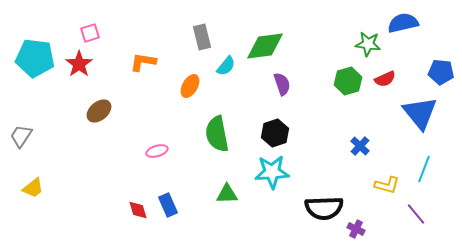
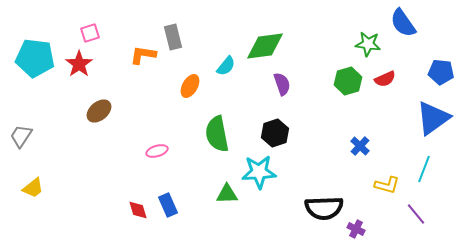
blue semicircle: rotated 112 degrees counterclockwise
gray rectangle: moved 29 px left
orange L-shape: moved 7 px up
blue triangle: moved 13 px right, 5 px down; rotated 33 degrees clockwise
cyan star: moved 13 px left
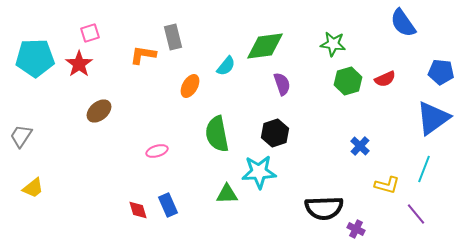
green star: moved 35 px left
cyan pentagon: rotated 9 degrees counterclockwise
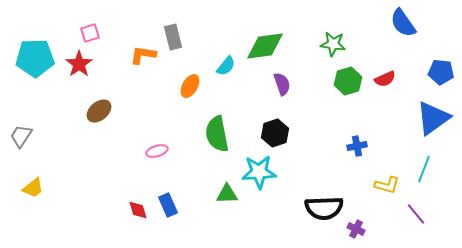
blue cross: moved 3 px left; rotated 36 degrees clockwise
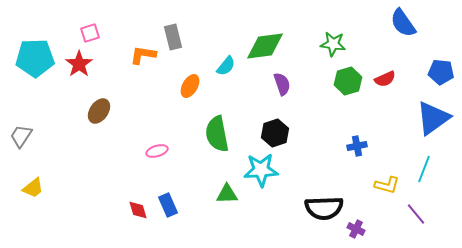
brown ellipse: rotated 15 degrees counterclockwise
cyan star: moved 2 px right, 2 px up
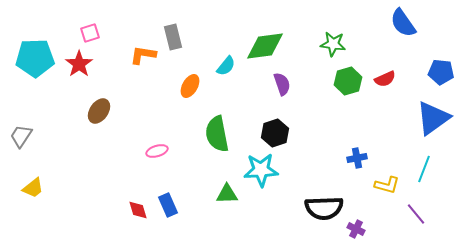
blue cross: moved 12 px down
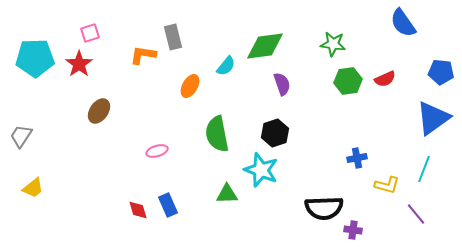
green hexagon: rotated 8 degrees clockwise
cyan star: rotated 24 degrees clockwise
purple cross: moved 3 px left, 1 px down; rotated 18 degrees counterclockwise
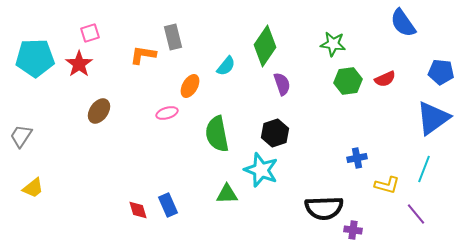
green diamond: rotated 48 degrees counterclockwise
pink ellipse: moved 10 px right, 38 px up
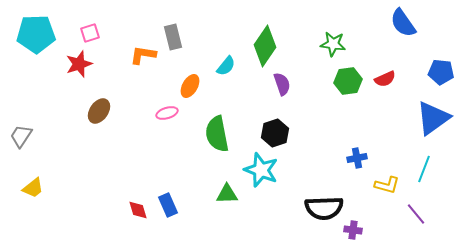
cyan pentagon: moved 1 px right, 24 px up
red star: rotated 16 degrees clockwise
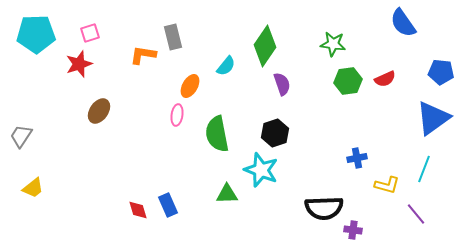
pink ellipse: moved 10 px right, 2 px down; rotated 65 degrees counterclockwise
